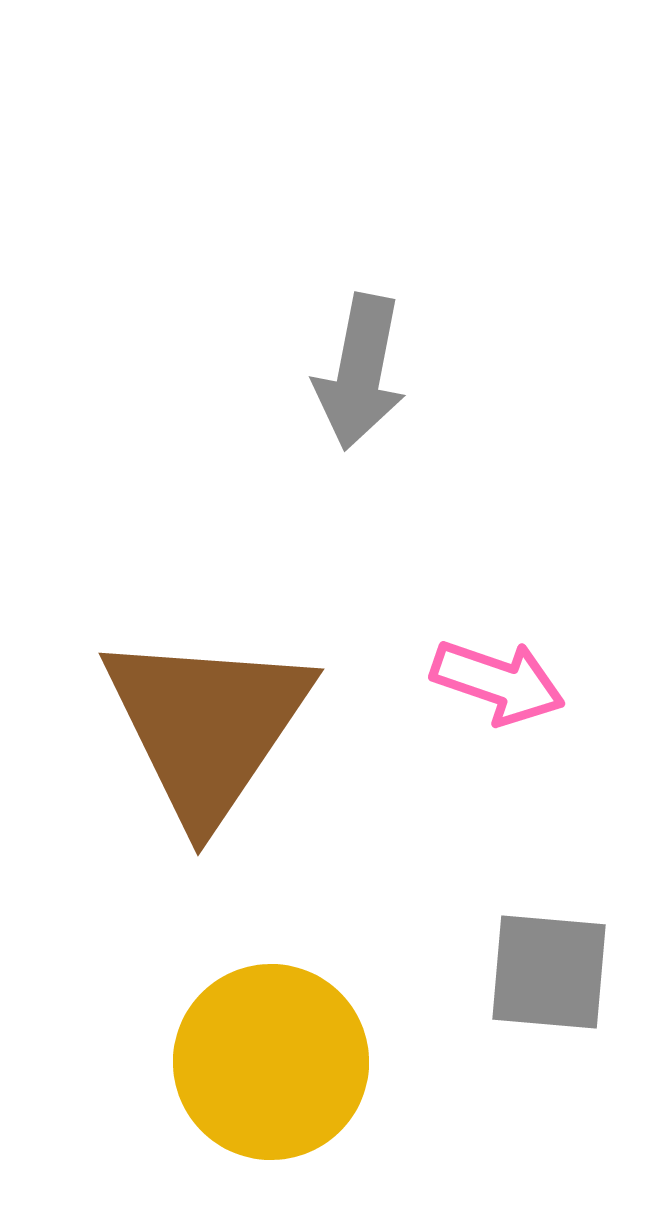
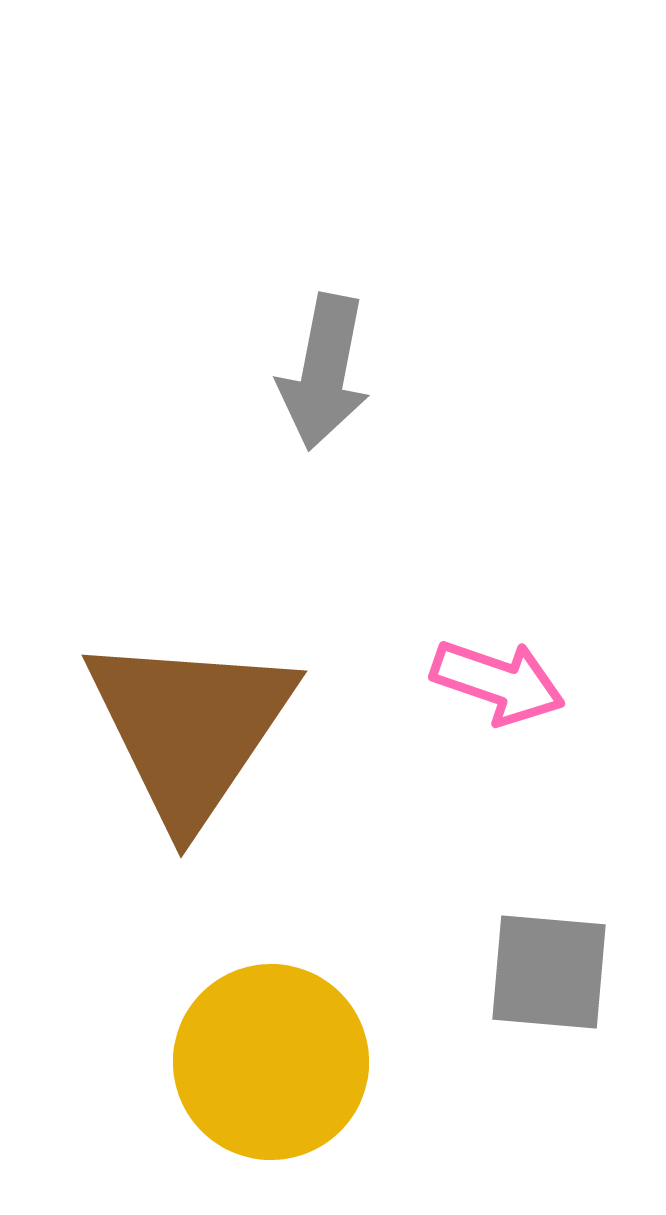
gray arrow: moved 36 px left
brown triangle: moved 17 px left, 2 px down
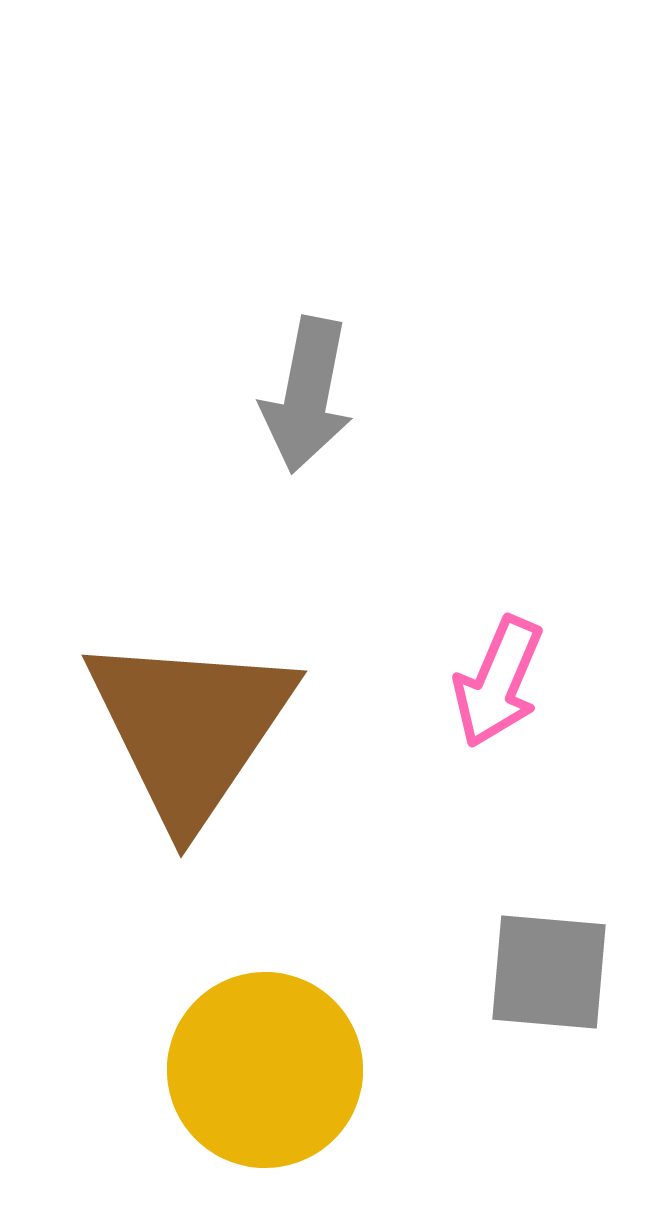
gray arrow: moved 17 px left, 23 px down
pink arrow: rotated 94 degrees clockwise
yellow circle: moved 6 px left, 8 px down
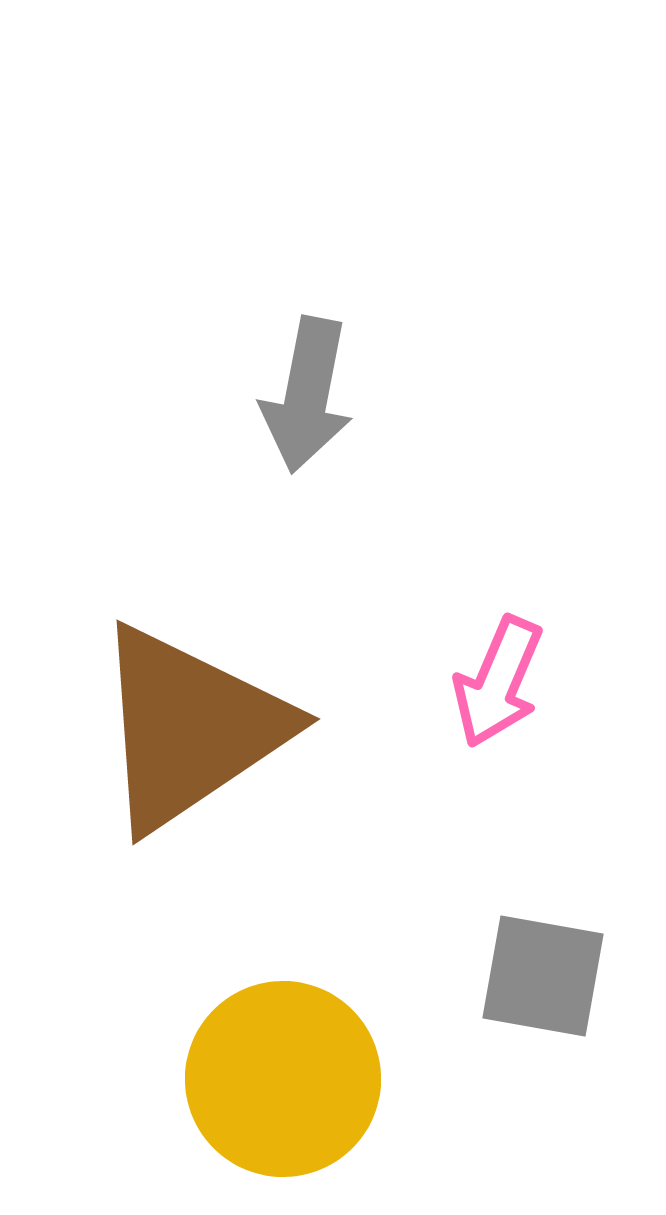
brown triangle: rotated 22 degrees clockwise
gray square: moved 6 px left, 4 px down; rotated 5 degrees clockwise
yellow circle: moved 18 px right, 9 px down
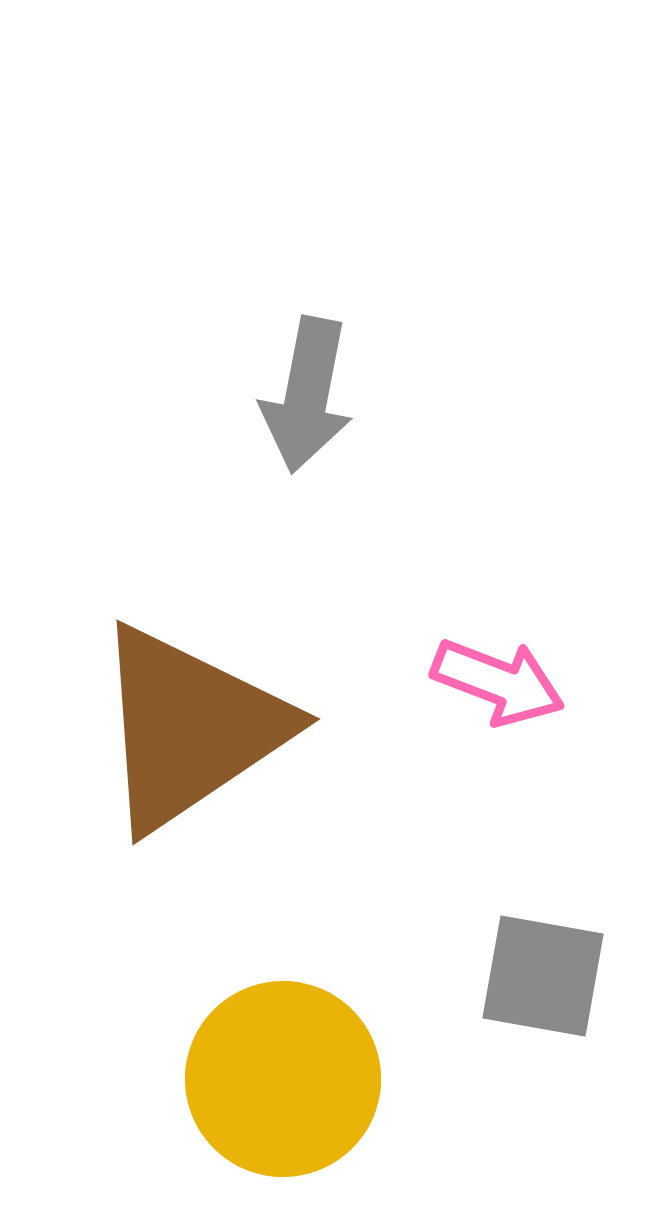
pink arrow: rotated 92 degrees counterclockwise
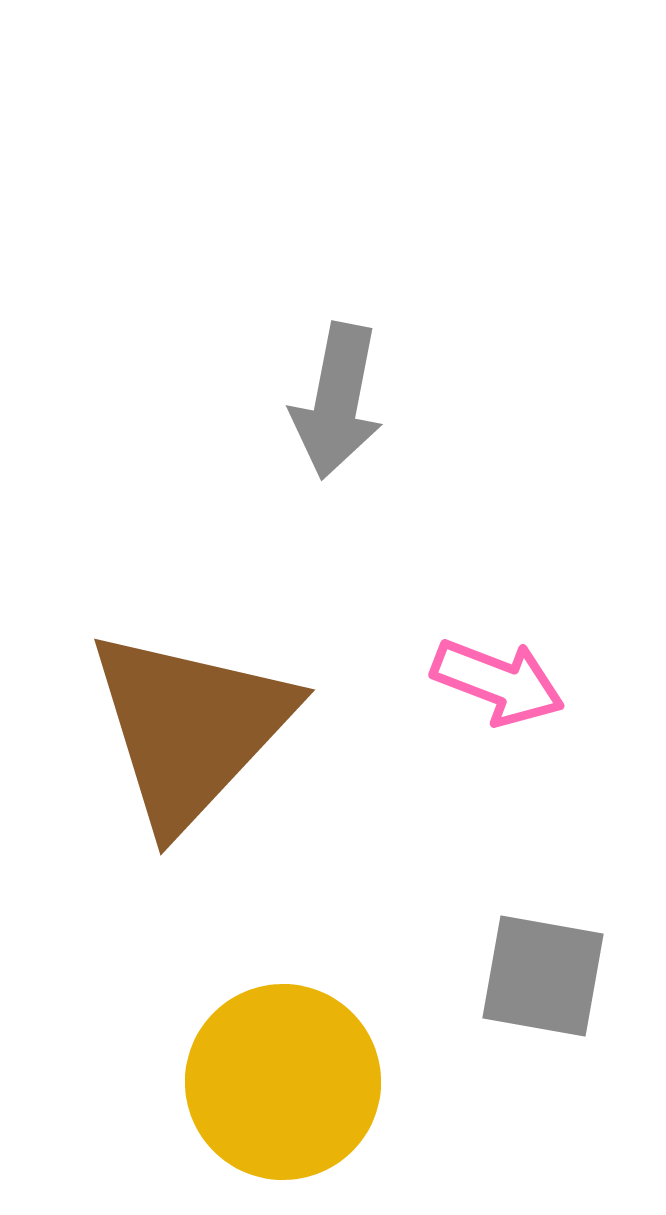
gray arrow: moved 30 px right, 6 px down
brown triangle: rotated 13 degrees counterclockwise
yellow circle: moved 3 px down
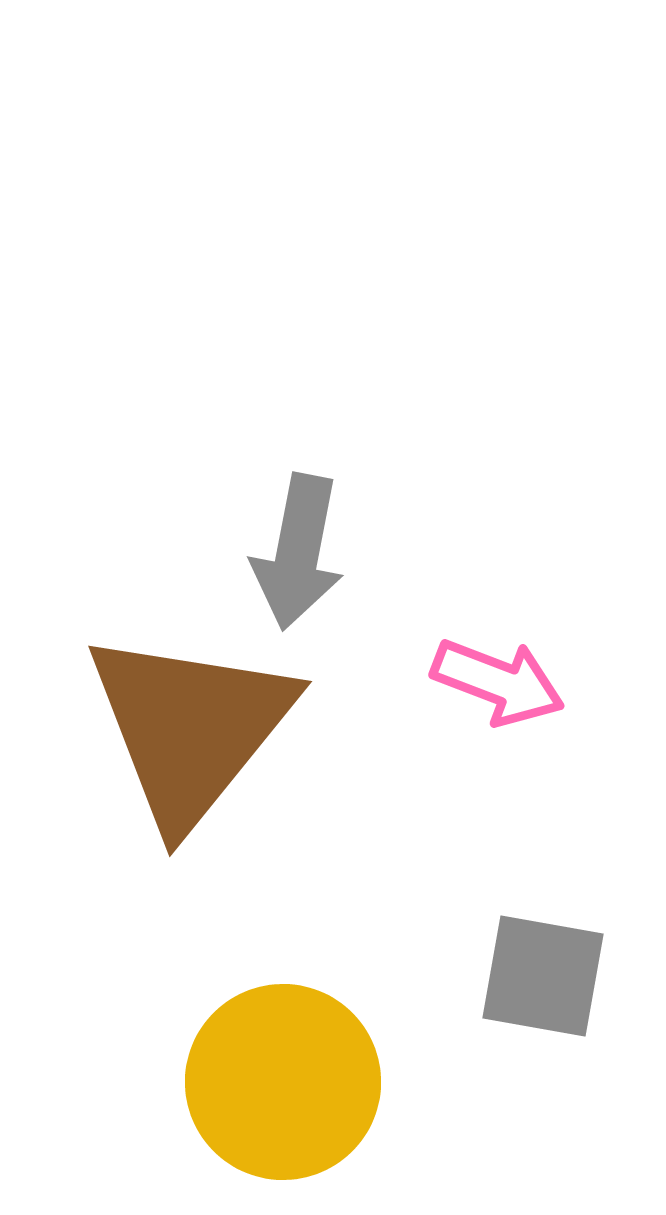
gray arrow: moved 39 px left, 151 px down
brown triangle: rotated 4 degrees counterclockwise
